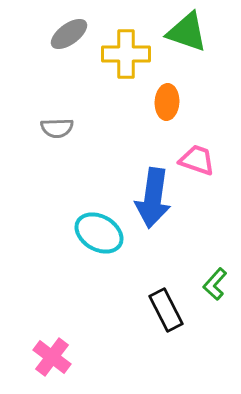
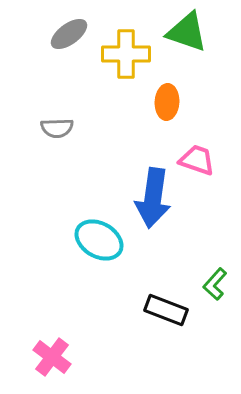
cyan ellipse: moved 7 px down
black rectangle: rotated 42 degrees counterclockwise
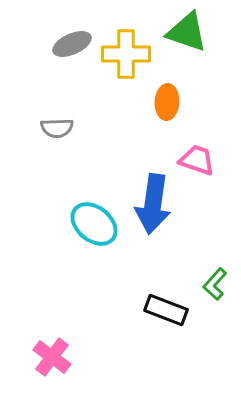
gray ellipse: moved 3 px right, 10 px down; rotated 12 degrees clockwise
blue arrow: moved 6 px down
cyan ellipse: moved 5 px left, 16 px up; rotated 9 degrees clockwise
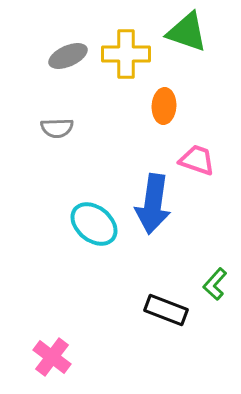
gray ellipse: moved 4 px left, 12 px down
orange ellipse: moved 3 px left, 4 px down
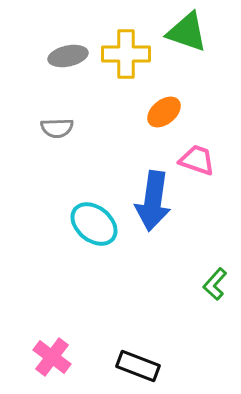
gray ellipse: rotated 12 degrees clockwise
orange ellipse: moved 6 px down; rotated 48 degrees clockwise
blue arrow: moved 3 px up
black rectangle: moved 28 px left, 56 px down
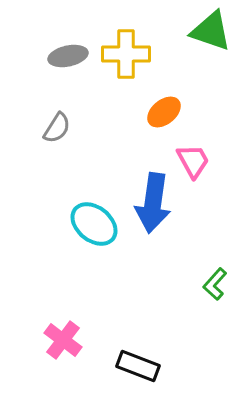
green triangle: moved 24 px right, 1 px up
gray semicircle: rotated 56 degrees counterclockwise
pink trapezoid: moved 4 px left, 1 px down; rotated 42 degrees clockwise
blue arrow: moved 2 px down
pink cross: moved 11 px right, 17 px up
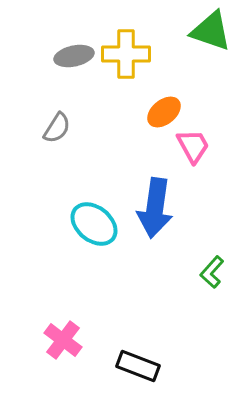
gray ellipse: moved 6 px right
pink trapezoid: moved 15 px up
blue arrow: moved 2 px right, 5 px down
green L-shape: moved 3 px left, 12 px up
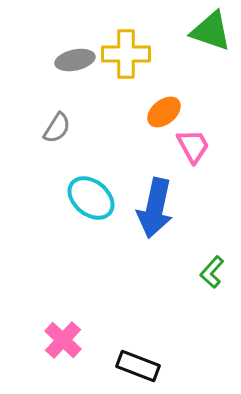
gray ellipse: moved 1 px right, 4 px down
blue arrow: rotated 4 degrees clockwise
cyan ellipse: moved 3 px left, 26 px up
pink cross: rotated 6 degrees clockwise
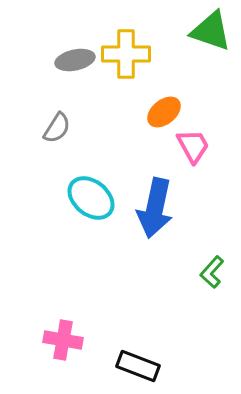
pink cross: rotated 33 degrees counterclockwise
